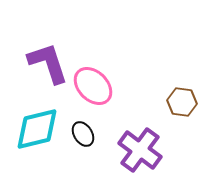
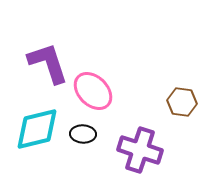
pink ellipse: moved 5 px down
black ellipse: rotated 55 degrees counterclockwise
purple cross: rotated 18 degrees counterclockwise
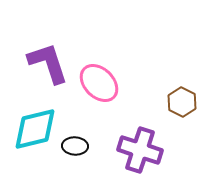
pink ellipse: moved 6 px right, 8 px up
brown hexagon: rotated 20 degrees clockwise
cyan diamond: moved 2 px left
black ellipse: moved 8 px left, 12 px down
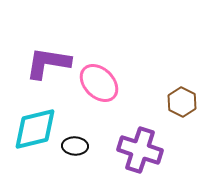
purple L-shape: rotated 63 degrees counterclockwise
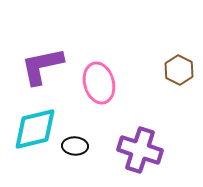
purple L-shape: moved 6 px left, 3 px down; rotated 21 degrees counterclockwise
pink ellipse: rotated 30 degrees clockwise
brown hexagon: moved 3 px left, 32 px up
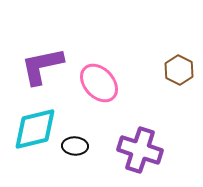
pink ellipse: rotated 27 degrees counterclockwise
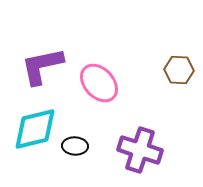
brown hexagon: rotated 24 degrees counterclockwise
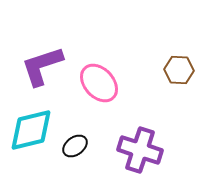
purple L-shape: rotated 6 degrees counterclockwise
cyan diamond: moved 4 px left, 1 px down
black ellipse: rotated 40 degrees counterclockwise
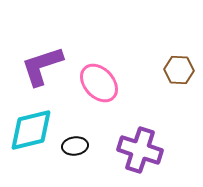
black ellipse: rotated 30 degrees clockwise
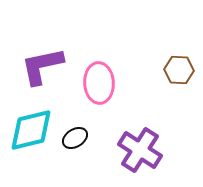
purple L-shape: rotated 6 degrees clockwise
pink ellipse: rotated 39 degrees clockwise
black ellipse: moved 8 px up; rotated 25 degrees counterclockwise
purple cross: rotated 15 degrees clockwise
